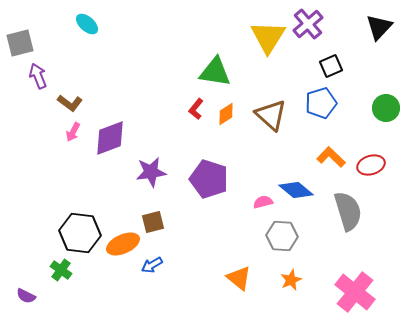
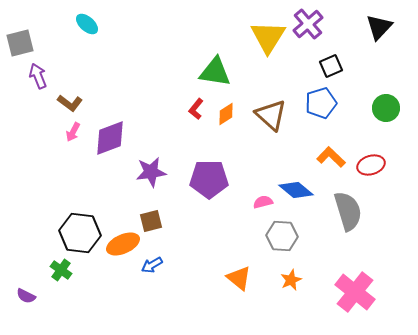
purple pentagon: rotated 18 degrees counterclockwise
brown square: moved 2 px left, 1 px up
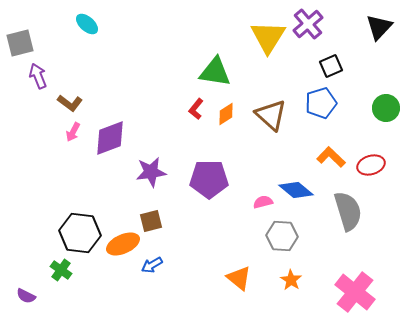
orange star: rotated 15 degrees counterclockwise
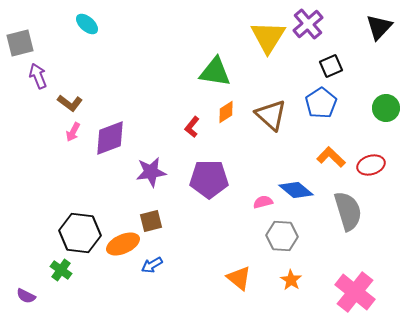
blue pentagon: rotated 16 degrees counterclockwise
red L-shape: moved 4 px left, 18 px down
orange diamond: moved 2 px up
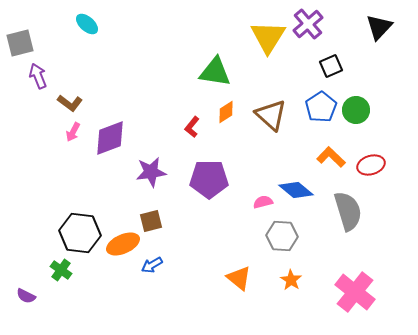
blue pentagon: moved 4 px down
green circle: moved 30 px left, 2 px down
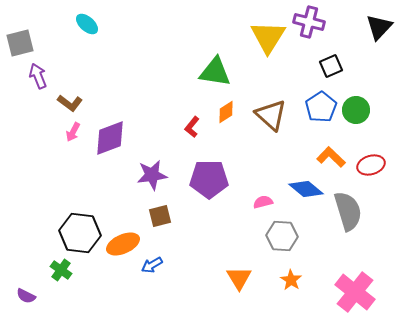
purple cross: moved 1 px right, 2 px up; rotated 36 degrees counterclockwise
purple star: moved 1 px right, 3 px down
blue diamond: moved 10 px right, 1 px up
brown square: moved 9 px right, 5 px up
orange triangle: rotated 20 degrees clockwise
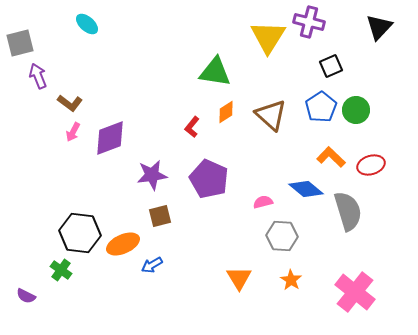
purple pentagon: rotated 24 degrees clockwise
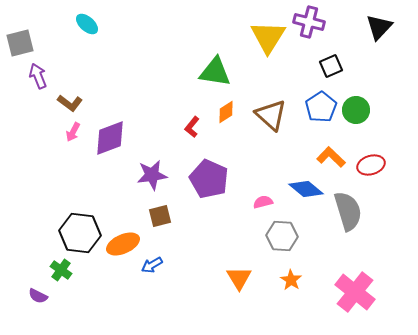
purple semicircle: moved 12 px right
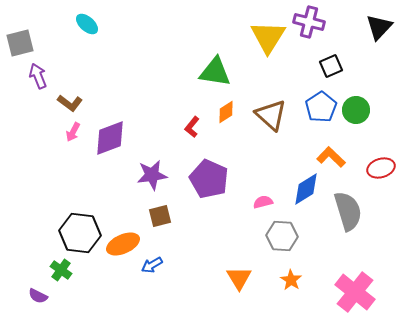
red ellipse: moved 10 px right, 3 px down
blue diamond: rotated 72 degrees counterclockwise
